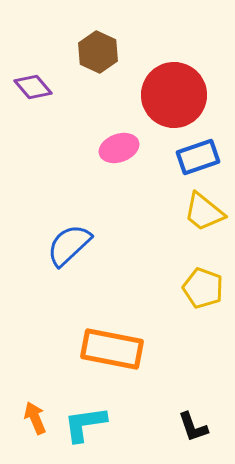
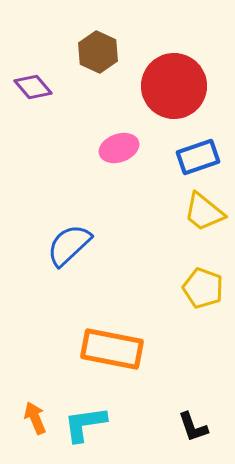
red circle: moved 9 px up
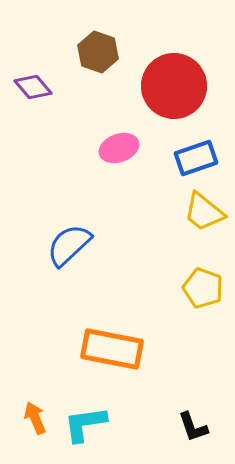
brown hexagon: rotated 6 degrees counterclockwise
blue rectangle: moved 2 px left, 1 px down
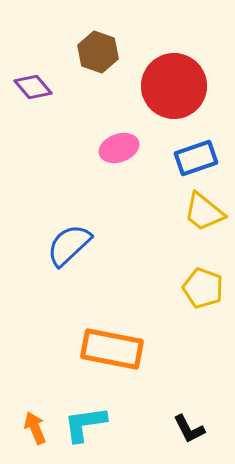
orange arrow: moved 10 px down
black L-shape: moved 4 px left, 2 px down; rotated 8 degrees counterclockwise
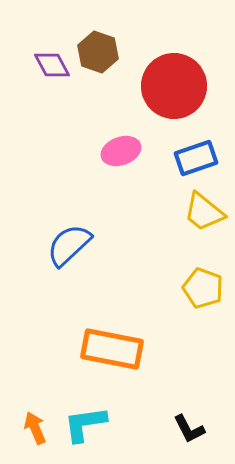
purple diamond: moved 19 px right, 22 px up; rotated 12 degrees clockwise
pink ellipse: moved 2 px right, 3 px down
